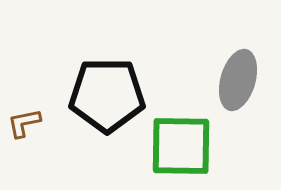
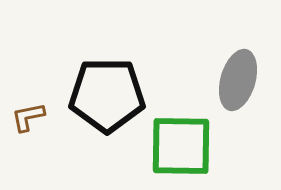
brown L-shape: moved 4 px right, 6 px up
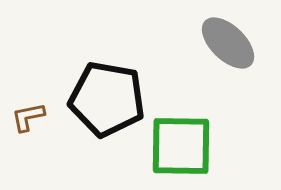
gray ellipse: moved 10 px left, 37 px up; rotated 62 degrees counterclockwise
black pentagon: moved 4 px down; rotated 10 degrees clockwise
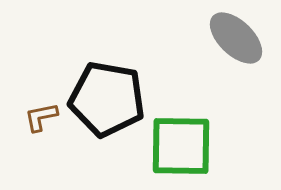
gray ellipse: moved 8 px right, 5 px up
brown L-shape: moved 13 px right
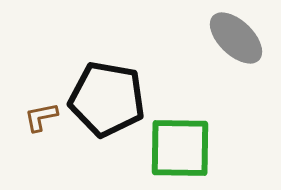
green square: moved 1 px left, 2 px down
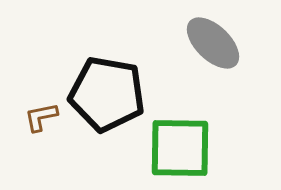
gray ellipse: moved 23 px left, 5 px down
black pentagon: moved 5 px up
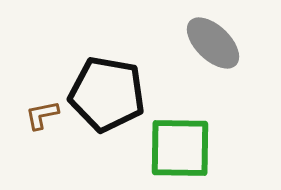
brown L-shape: moved 1 px right, 2 px up
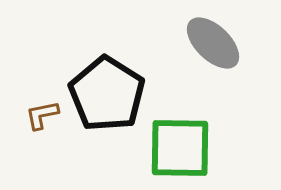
black pentagon: rotated 22 degrees clockwise
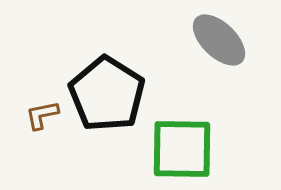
gray ellipse: moved 6 px right, 3 px up
green square: moved 2 px right, 1 px down
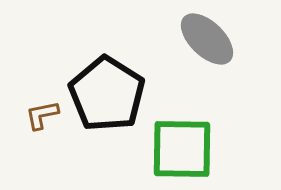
gray ellipse: moved 12 px left, 1 px up
